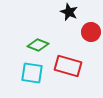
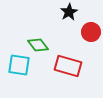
black star: rotated 18 degrees clockwise
green diamond: rotated 30 degrees clockwise
cyan square: moved 13 px left, 8 px up
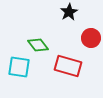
red circle: moved 6 px down
cyan square: moved 2 px down
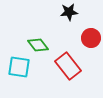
black star: rotated 24 degrees clockwise
red rectangle: rotated 36 degrees clockwise
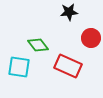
red rectangle: rotated 28 degrees counterclockwise
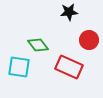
red circle: moved 2 px left, 2 px down
red rectangle: moved 1 px right, 1 px down
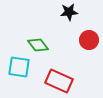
red rectangle: moved 10 px left, 14 px down
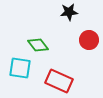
cyan square: moved 1 px right, 1 px down
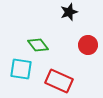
black star: rotated 12 degrees counterclockwise
red circle: moved 1 px left, 5 px down
cyan square: moved 1 px right, 1 px down
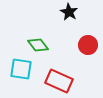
black star: rotated 24 degrees counterclockwise
